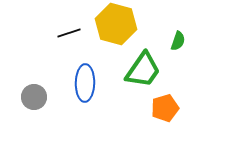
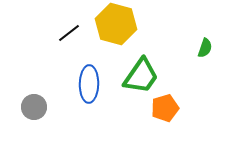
black line: rotated 20 degrees counterclockwise
green semicircle: moved 27 px right, 7 px down
green trapezoid: moved 2 px left, 6 px down
blue ellipse: moved 4 px right, 1 px down
gray circle: moved 10 px down
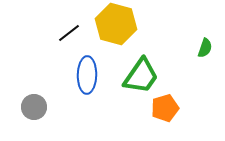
blue ellipse: moved 2 px left, 9 px up
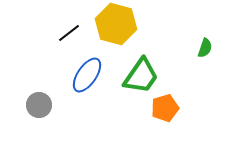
blue ellipse: rotated 33 degrees clockwise
gray circle: moved 5 px right, 2 px up
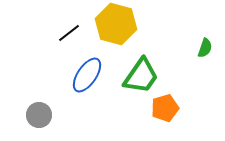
gray circle: moved 10 px down
